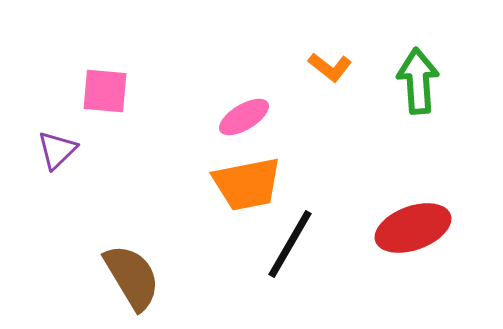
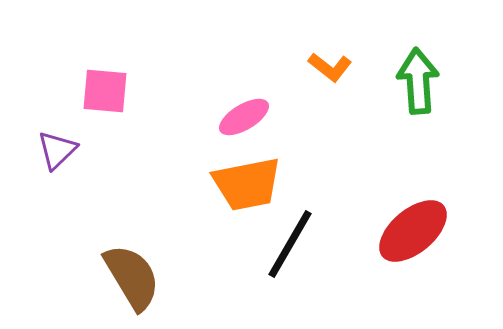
red ellipse: moved 3 px down; rotated 20 degrees counterclockwise
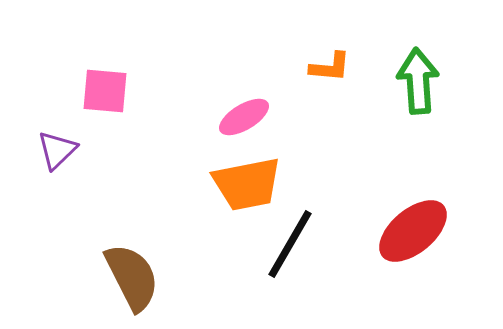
orange L-shape: rotated 33 degrees counterclockwise
brown semicircle: rotated 4 degrees clockwise
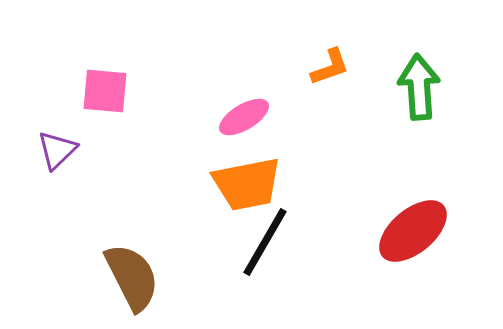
orange L-shape: rotated 24 degrees counterclockwise
green arrow: moved 1 px right, 6 px down
black line: moved 25 px left, 2 px up
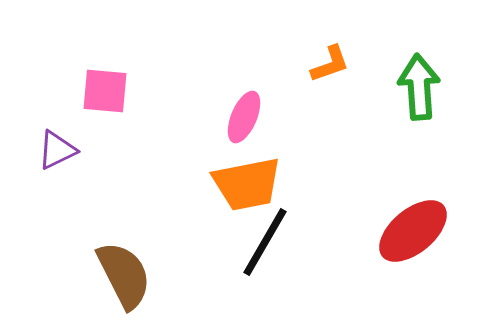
orange L-shape: moved 3 px up
pink ellipse: rotated 36 degrees counterclockwise
purple triangle: rotated 18 degrees clockwise
brown semicircle: moved 8 px left, 2 px up
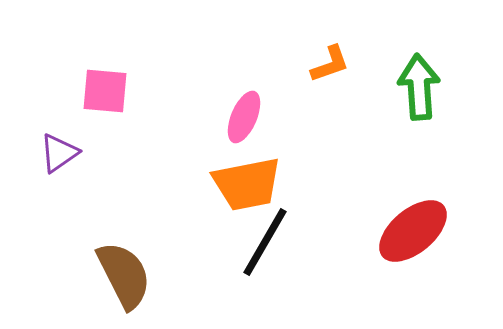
purple triangle: moved 2 px right, 3 px down; rotated 9 degrees counterclockwise
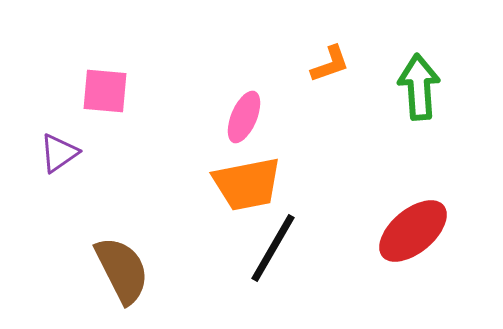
black line: moved 8 px right, 6 px down
brown semicircle: moved 2 px left, 5 px up
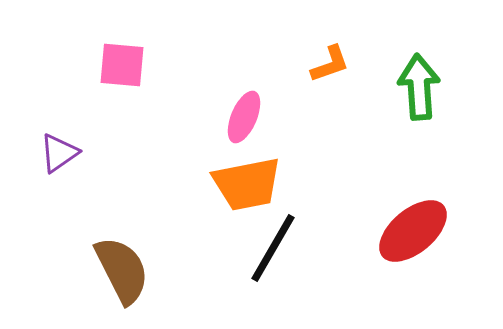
pink square: moved 17 px right, 26 px up
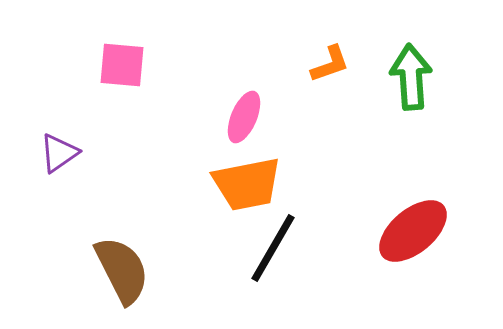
green arrow: moved 8 px left, 10 px up
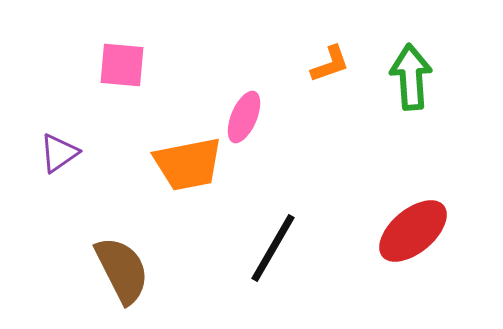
orange trapezoid: moved 59 px left, 20 px up
